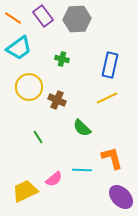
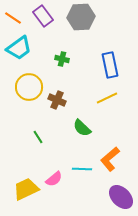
gray hexagon: moved 4 px right, 2 px up
blue rectangle: rotated 25 degrees counterclockwise
orange L-shape: moved 2 px left, 1 px down; rotated 115 degrees counterclockwise
cyan line: moved 1 px up
yellow trapezoid: moved 1 px right, 2 px up
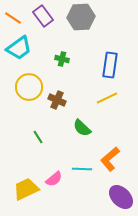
blue rectangle: rotated 20 degrees clockwise
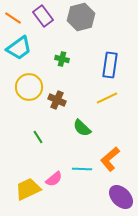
gray hexagon: rotated 12 degrees counterclockwise
yellow trapezoid: moved 2 px right
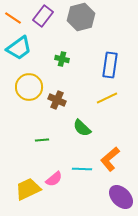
purple rectangle: rotated 75 degrees clockwise
green line: moved 4 px right, 3 px down; rotated 64 degrees counterclockwise
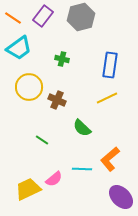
green line: rotated 40 degrees clockwise
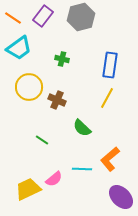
yellow line: rotated 35 degrees counterclockwise
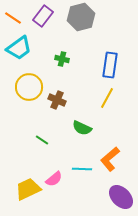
green semicircle: rotated 18 degrees counterclockwise
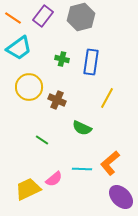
blue rectangle: moved 19 px left, 3 px up
orange L-shape: moved 4 px down
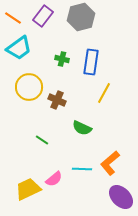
yellow line: moved 3 px left, 5 px up
